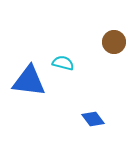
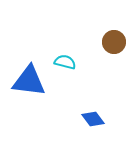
cyan semicircle: moved 2 px right, 1 px up
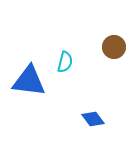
brown circle: moved 5 px down
cyan semicircle: rotated 90 degrees clockwise
